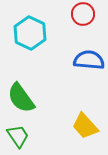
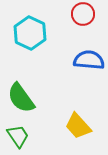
yellow trapezoid: moved 7 px left
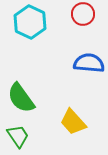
cyan hexagon: moved 11 px up
blue semicircle: moved 3 px down
yellow trapezoid: moved 5 px left, 4 px up
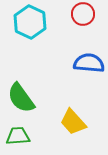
green trapezoid: rotated 60 degrees counterclockwise
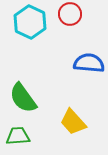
red circle: moved 13 px left
green semicircle: moved 2 px right
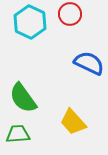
blue semicircle: rotated 20 degrees clockwise
green trapezoid: moved 2 px up
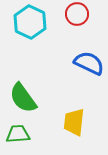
red circle: moved 7 px right
yellow trapezoid: moved 1 px right; rotated 48 degrees clockwise
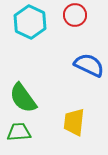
red circle: moved 2 px left, 1 px down
blue semicircle: moved 2 px down
green trapezoid: moved 1 px right, 2 px up
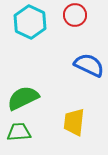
green semicircle: rotated 100 degrees clockwise
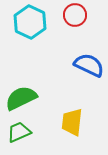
green semicircle: moved 2 px left
yellow trapezoid: moved 2 px left
green trapezoid: rotated 20 degrees counterclockwise
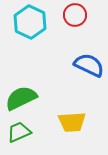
yellow trapezoid: rotated 100 degrees counterclockwise
